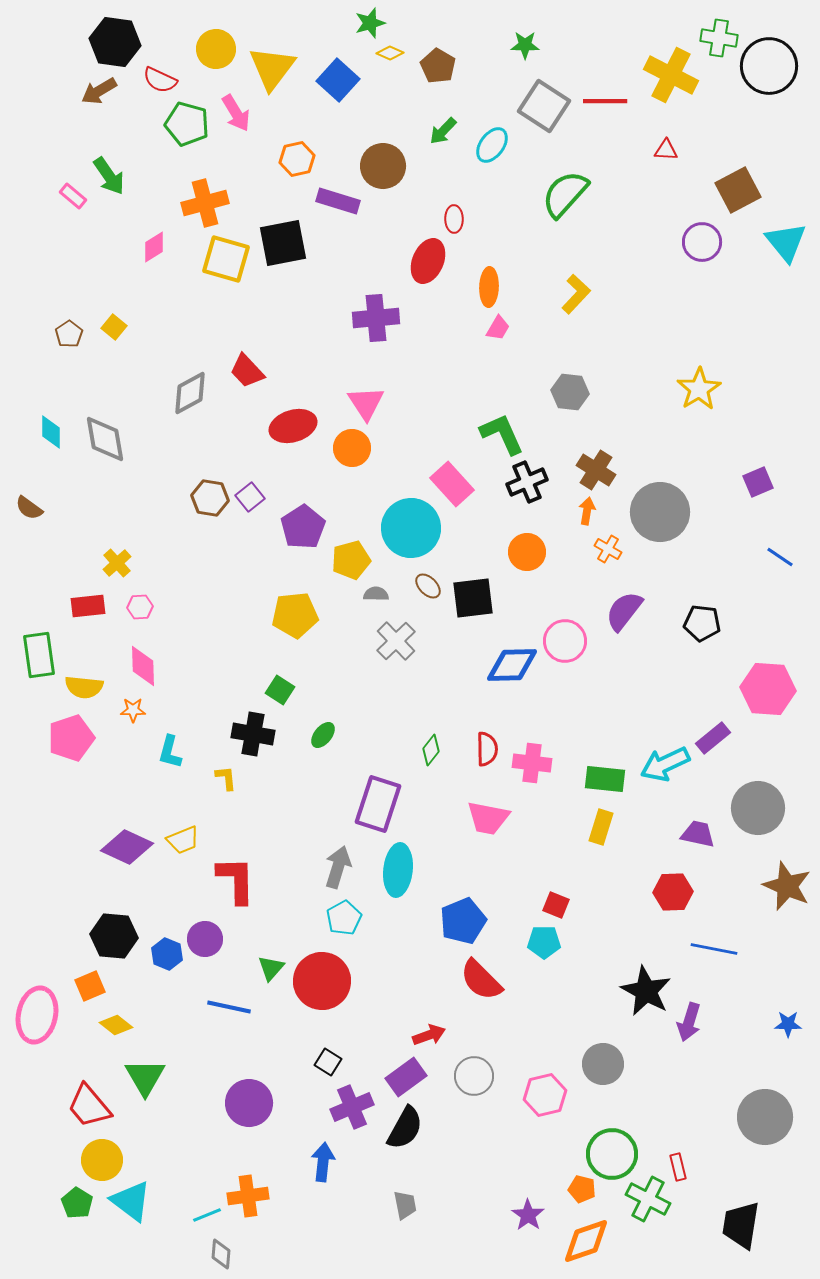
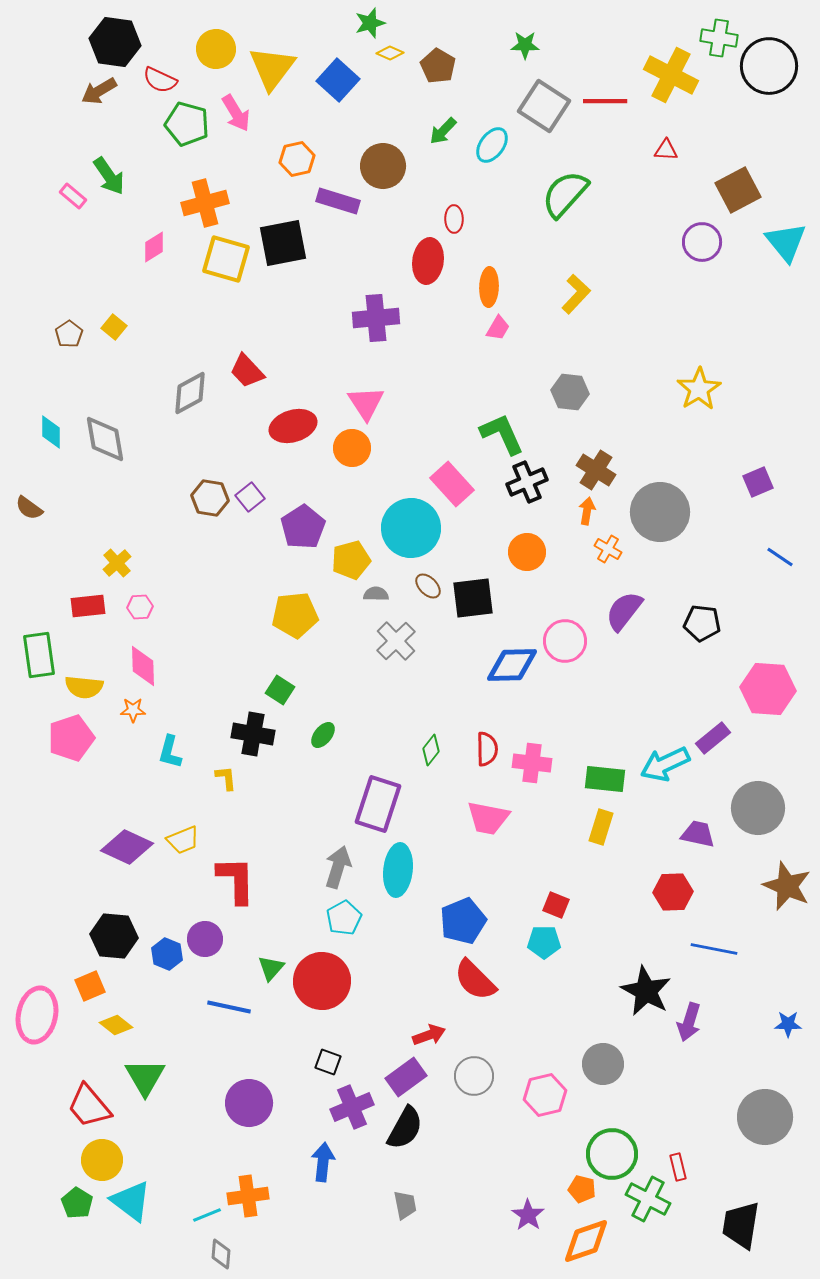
red ellipse at (428, 261): rotated 15 degrees counterclockwise
red semicircle at (481, 980): moved 6 px left
black square at (328, 1062): rotated 12 degrees counterclockwise
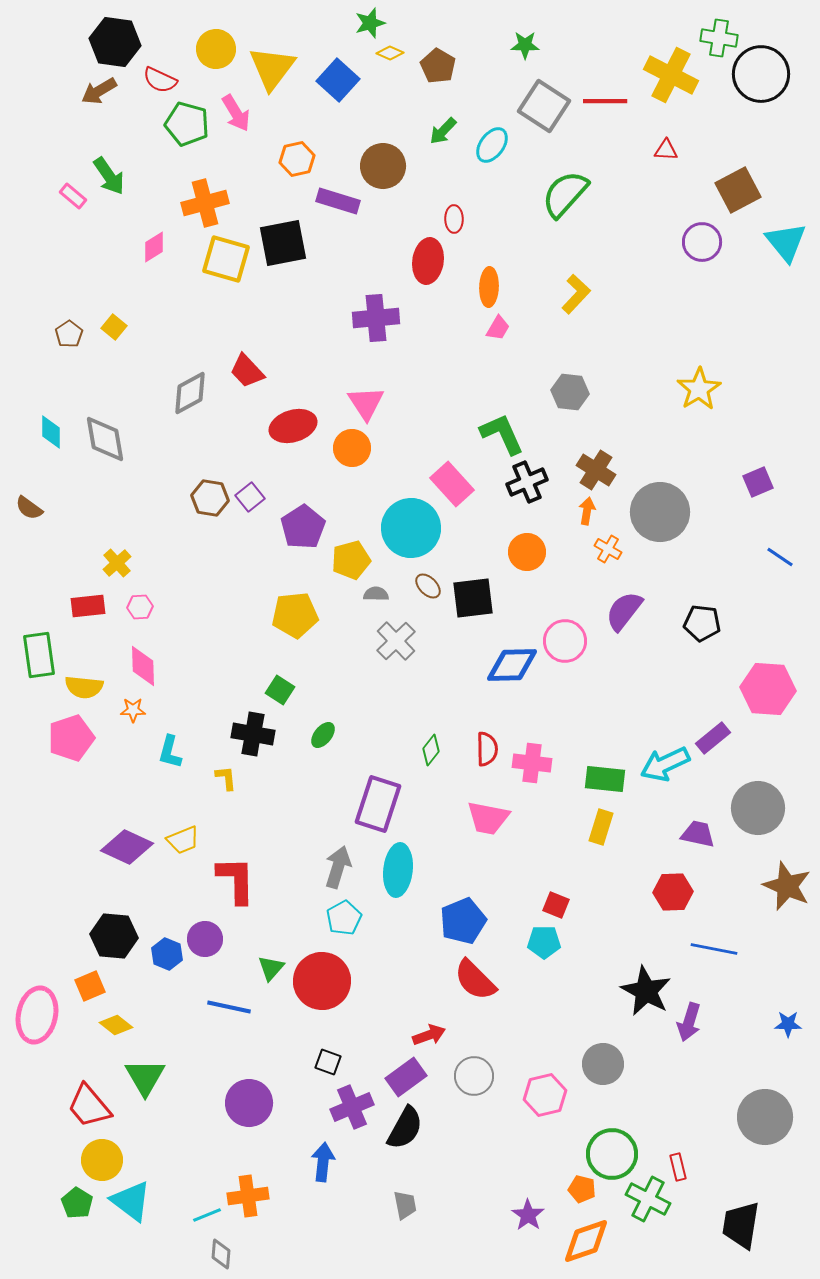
black circle at (769, 66): moved 8 px left, 8 px down
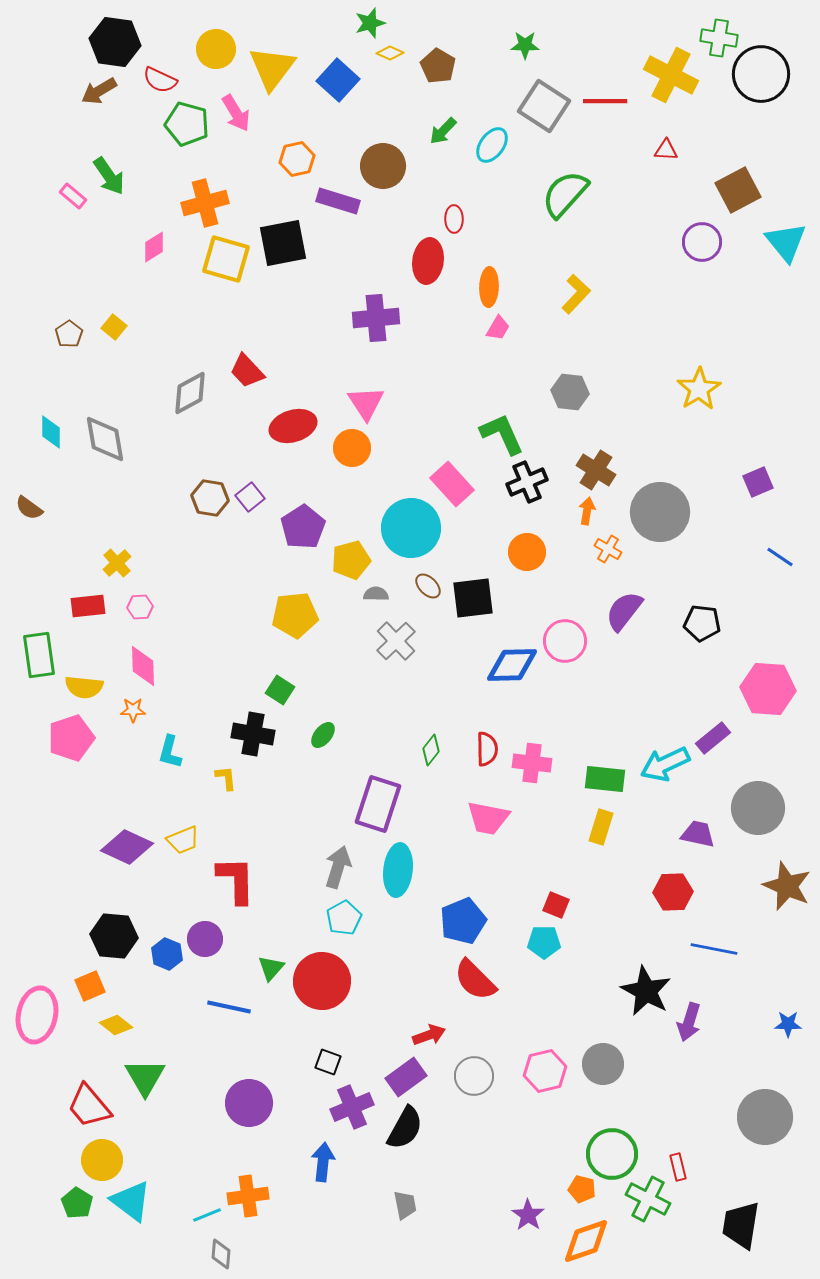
pink hexagon at (545, 1095): moved 24 px up
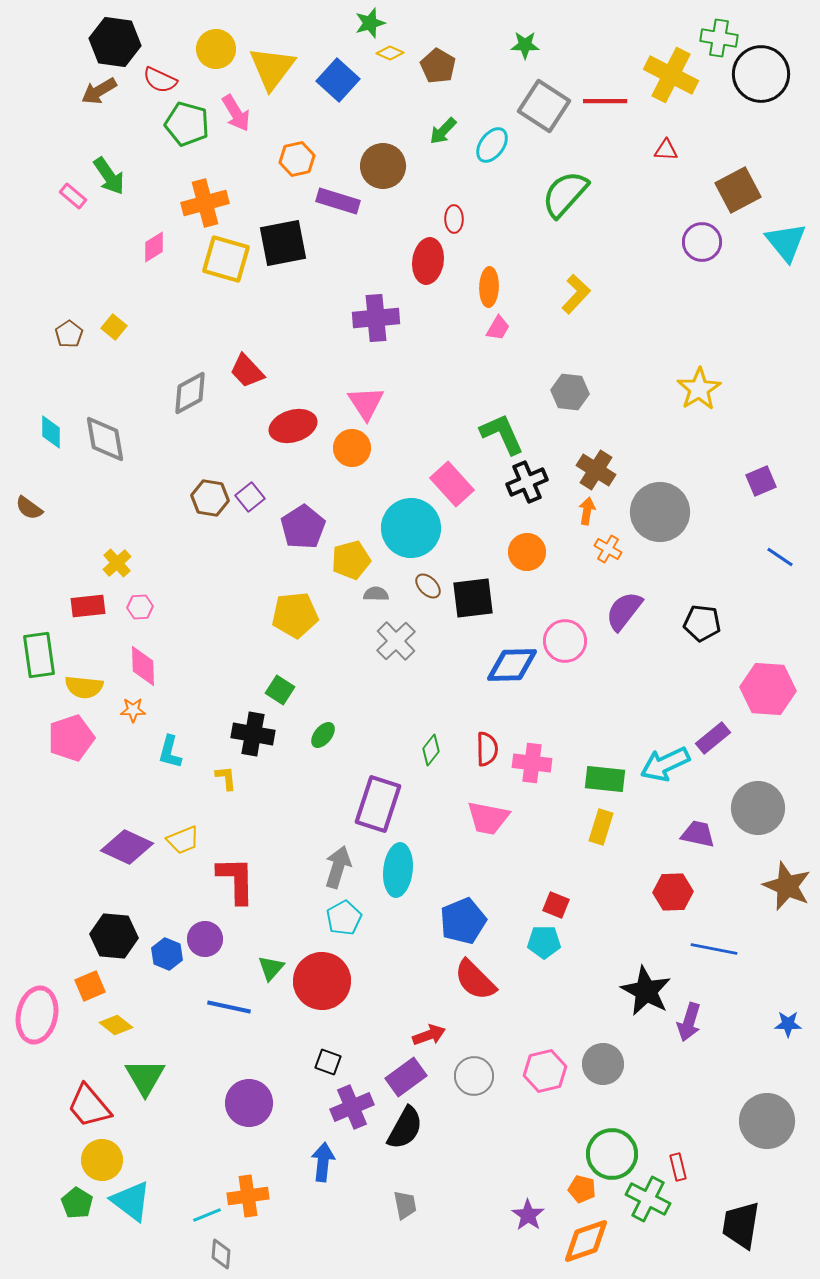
purple square at (758, 482): moved 3 px right, 1 px up
gray circle at (765, 1117): moved 2 px right, 4 px down
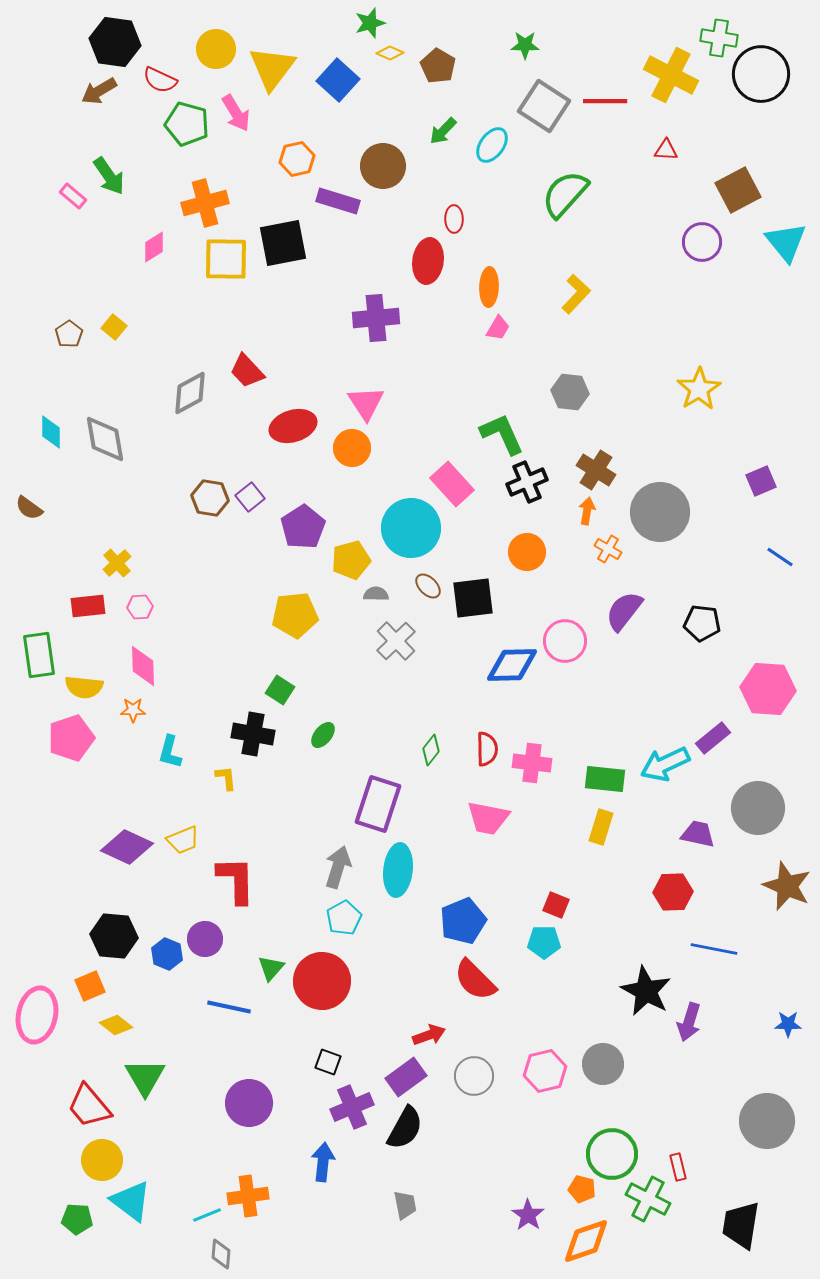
yellow square at (226, 259): rotated 15 degrees counterclockwise
green pentagon at (77, 1203): moved 16 px down; rotated 28 degrees counterclockwise
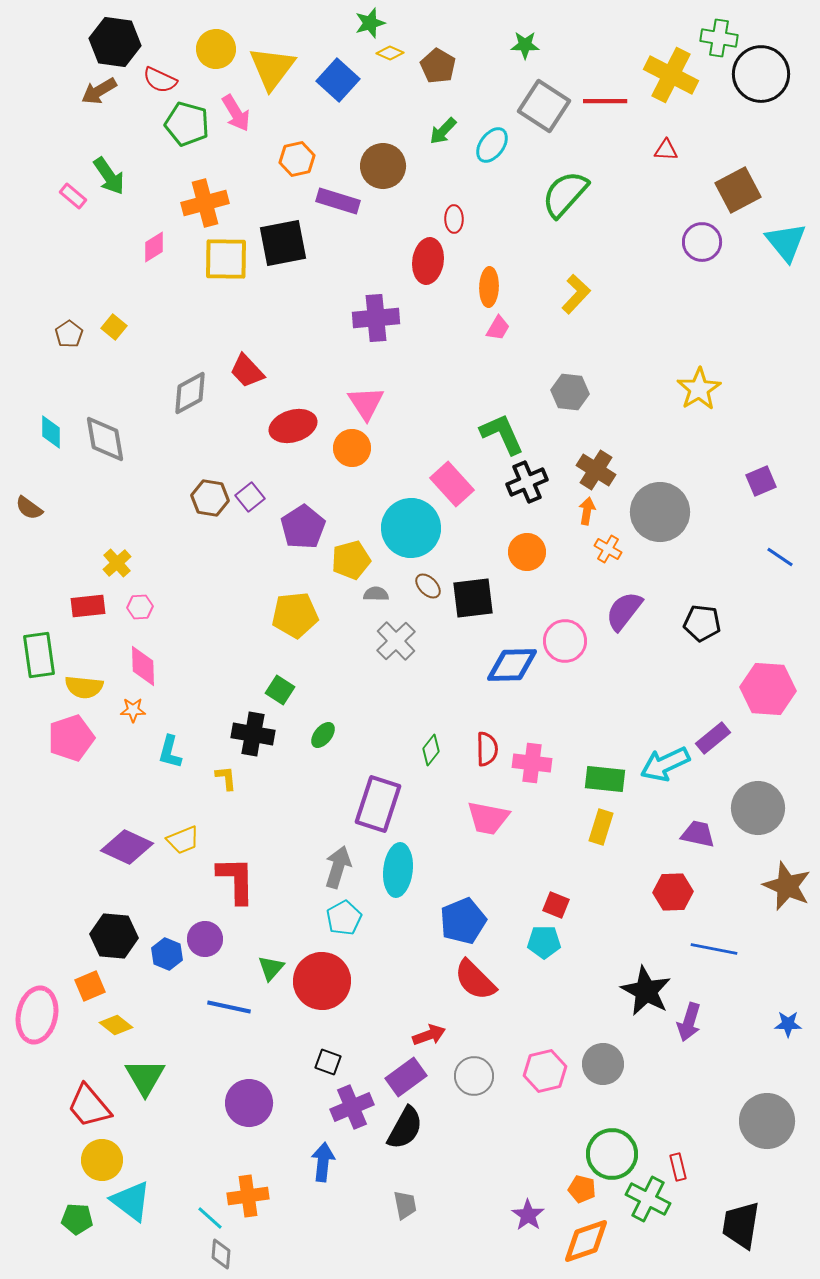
cyan line at (207, 1215): moved 3 px right, 3 px down; rotated 64 degrees clockwise
